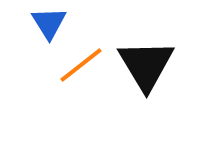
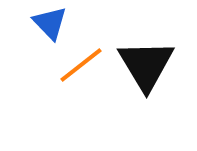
blue triangle: moved 1 px right; rotated 12 degrees counterclockwise
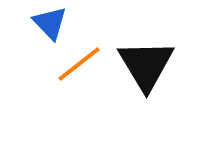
orange line: moved 2 px left, 1 px up
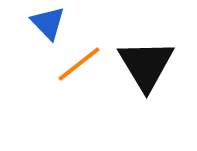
blue triangle: moved 2 px left
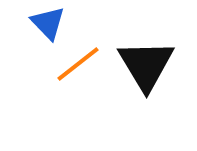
orange line: moved 1 px left
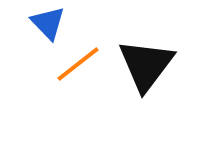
black triangle: rotated 8 degrees clockwise
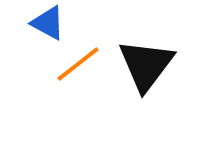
blue triangle: rotated 18 degrees counterclockwise
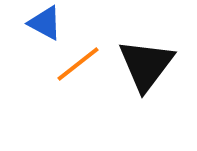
blue triangle: moved 3 px left
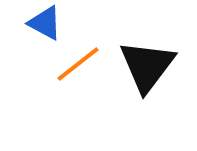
black triangle: moved 1 px right, 1 px down
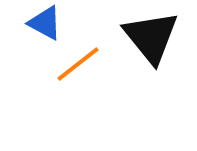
black triangle: moved 4 px right, 29 px up; rotated 16 degrees counterclockwise
